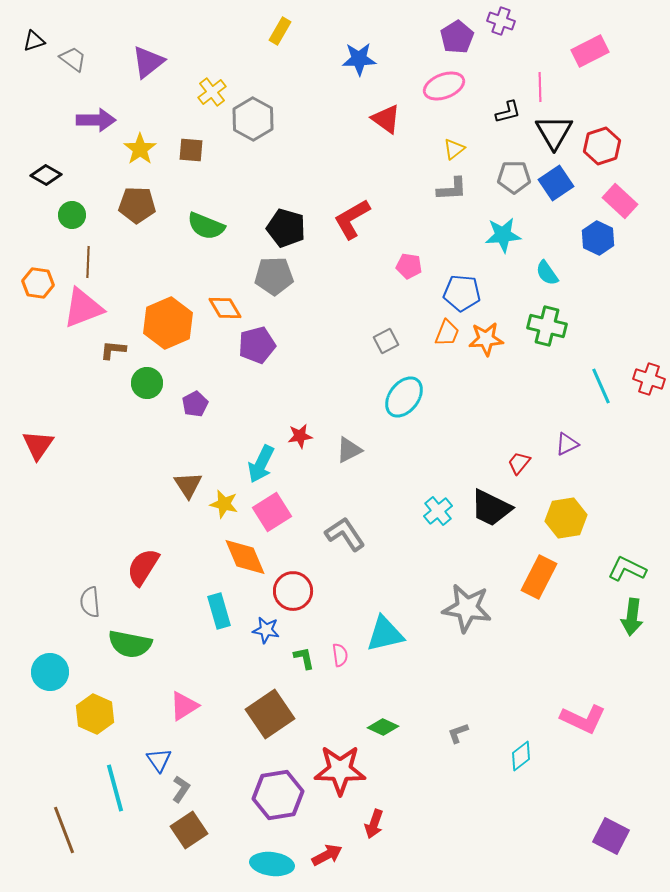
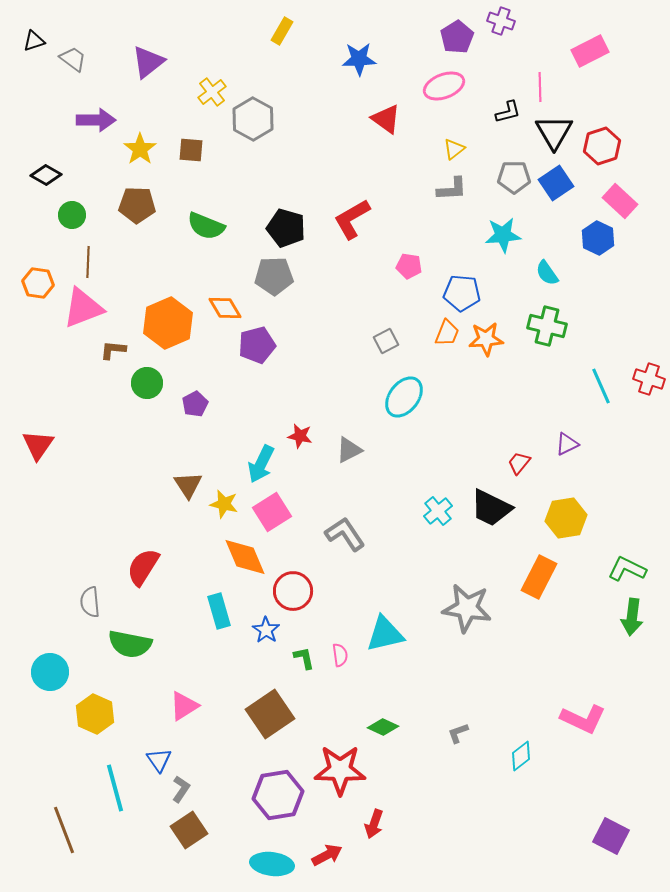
yellow rectangle at (280, 31): moved 2 px right
red star at (300, 436): rotated 20 degrees clockwise
blue star at (266, 630): rotated 24 degrees clockwise
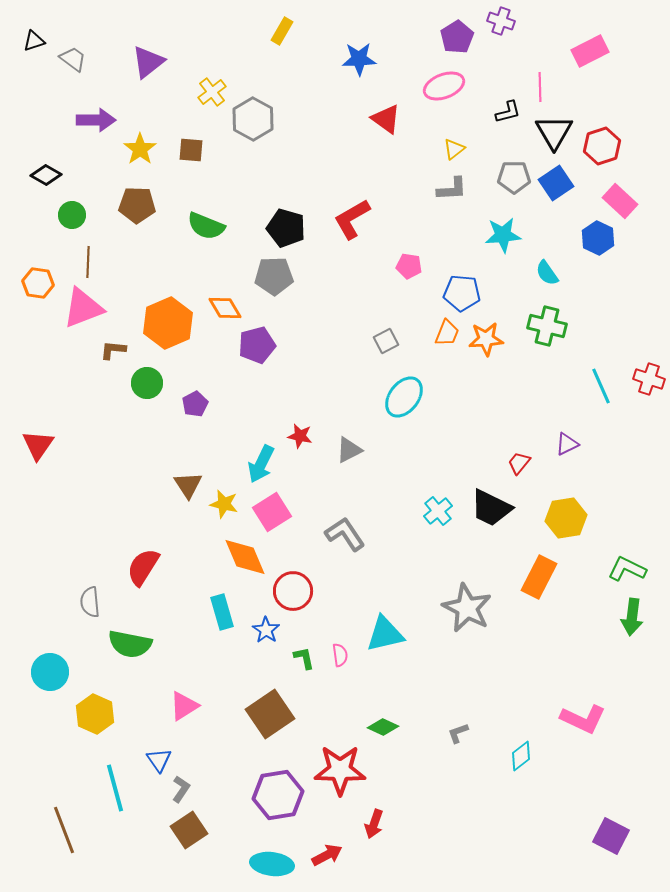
gray star at (467, 608): rotated 18 degrees clockwise
cyan rectangle at (219, 611): moved 3 px right, 1 px down
